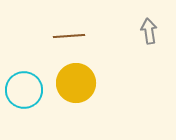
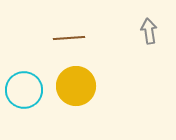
brown line: moved 2 px down
yellow circle: moved 3 px down
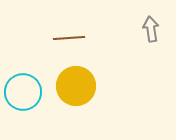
gray arrow: moved 2 px right, 2 px up
cyan circle: moved 1 px left, 2 px down
